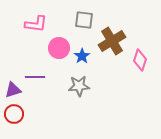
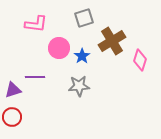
gray square: moved 2 px up; rotated 24 degrees counterclockwise
red circle: moved 2 px left, 3 px down
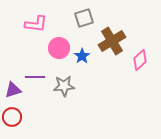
pink diamond: rotated 30 degrees clockwise
gray star: moved 15 px left
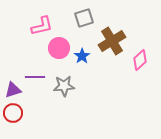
pink L-shape: moved 6 px right, 2 px down; rotated 20 degrees counterclockwise
red circle: moved 1 px right, 4 px up
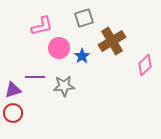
pink diamond: moved 5 px right, 5 px down
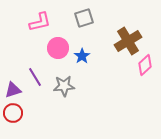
pink L-shape: moved 2 px left, 4 px up
brown cross: moved 16 px right
pink circle: moved 1 px left
purple line: rotated 60 degrees clockwise
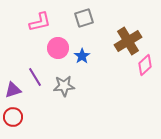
red circle: moved 4 px down
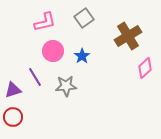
gray square: rotated 18 degrees counterclockwise
pink L-shape: moved 5 px right
brown cross: moved 5 px up
pink circle: moved 5 px left, 3 px down
pink diamond: moved 3 px down
gray star: moved 2 px right
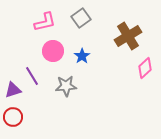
gray square: moved 3 px left
purple line: moved 3 px left, 1 px up
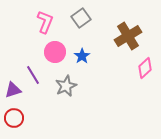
pink L-shape: rotated 55 degrees counterclockwise
pink circle: moved 2 px right, 1 px down
purple line: moved 1 px right, 1 px up
gray star: rotated 20 degrees counterclockwise
red circle: moved 1 px right, 1 px down
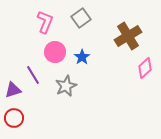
blue star: moved 1 px down
